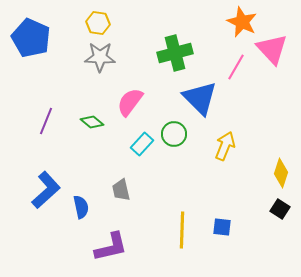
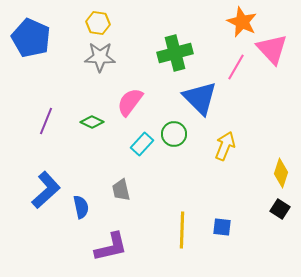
green diamond: rotated 15 degrees counterclockwise
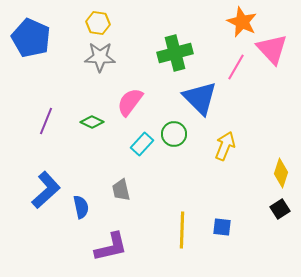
black square: rotated 24 degrees clockwise
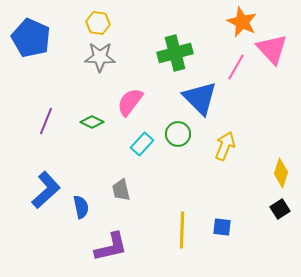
green circle: moved 4 px right
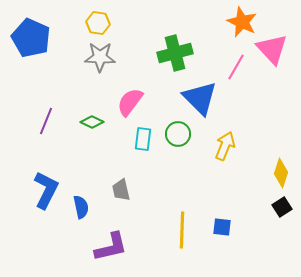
cyan rectangle: moved 1 px right, 5 px up; rotated 35 degrees counterclockwise
blue L-shape: rotated 21 degrees counterclockwise
black square: moved 2 px right, 2 px up
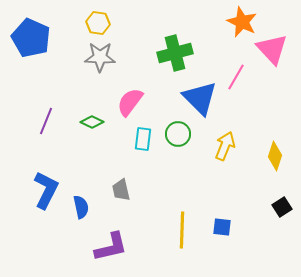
pink line: moved 10 px down
yellow diamond: moved 6 px left, 17 px up
